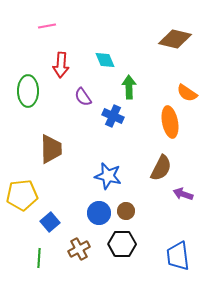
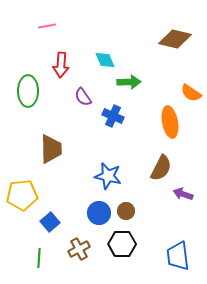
green arrow: moved 5 px up; rotated 90 degrees clockwise
orange semicircle: moved 4 px right
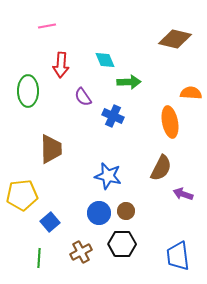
orange semicircle: rotated 150 degrees clockwise
brown cross: moved 2 px right, 3 px down
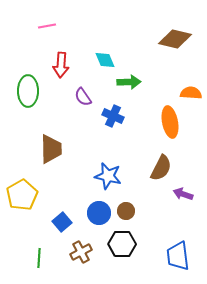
yellow pentagon: rotated 24 degrees counterclockwise
blue square: moved 12 px right
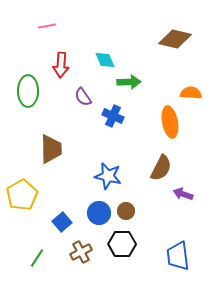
green line: moved 2 px left; rotated 30 degrees clockwise
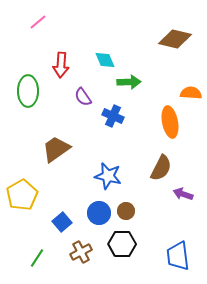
pink line: moved 9 px left, 4 px up; rotated 30 degrees counterclockwise
brown trapezoid: moved 5 px right; rotated 124 degrees counterclockwise
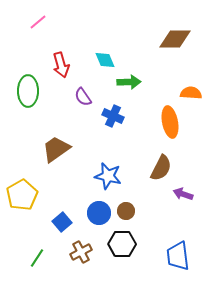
brown diamond: rotated 12 degrees counterclockwise
red arrow: rotated 20 degrees counterclockwise
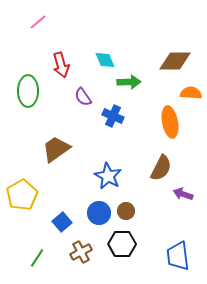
brown diamond: moved 22 px down
blue star: rotated 16 degrees clockwise
